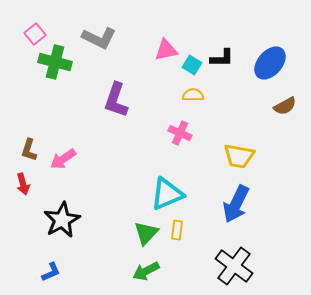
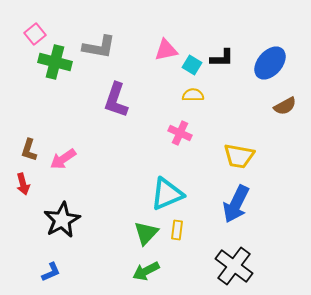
gray L-shape: moved 9 px down; rotated 16 degrees counterclockwise
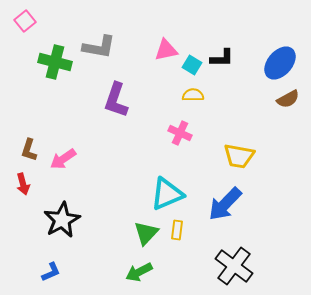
pink square: moved 10 px left, 13 px up
blue ellipse: moved 10 px right
brown semicircle: moved 3 px right, 7 px up
blue arrow: moved 11 px left; rotated 18 degrees clockwise
green arrow: moved 7 px left, 1 px down
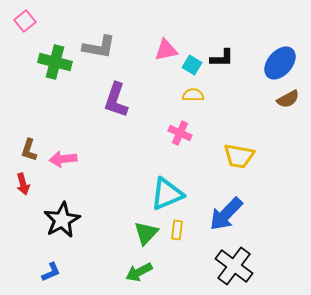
pink arrow: rotated 28 degrees clockwise
blue arrow: moved 1 px right, 10 px down
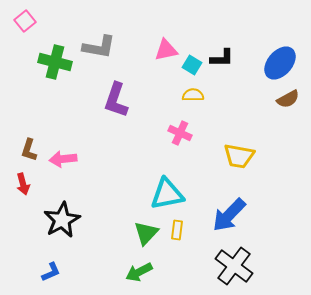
cyan triangle: rotated 12 degrees clockwise
blue arrow: moved 3 px right, 1 px down
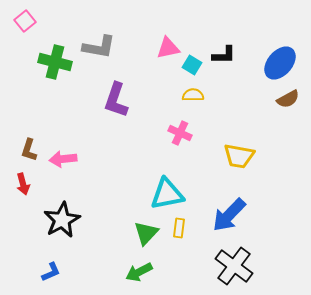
pink triangle: moved 2 px right, 2 px up
black L-shape: moved 2 px right, 3 px up
yellow rectangle: moved 2 px right, 2 px up
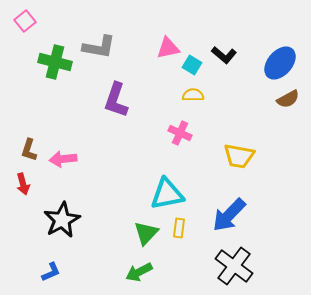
black L-shape: rotated 40 degrees clockwise
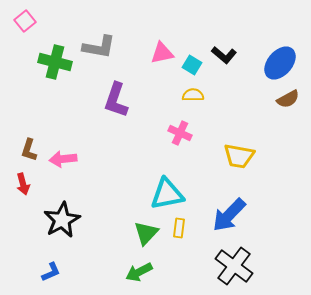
pink triangle: moved 6 px left, 5 px down
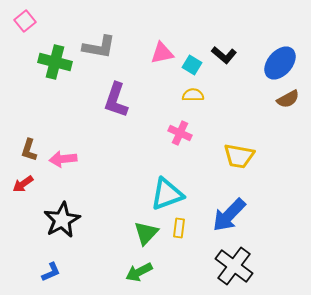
red arrow: rotated 70 degrees clockwise
cyan triangle: rotated 9 degrees counterclockwise
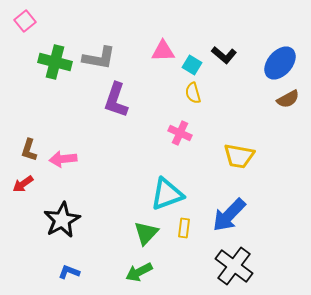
gray L-shape: moved 11 px down
pink triangle: moved 1 px right, 2 px up; rotated 10 degrees clockwise
yellow semicircle: moved 2 px up; rotated 105 degrees counterclockwise
yellow rectangle: moved 5 px right
blue L-shape: moved 18 px right; rotated 135 degrees counterclockwise
